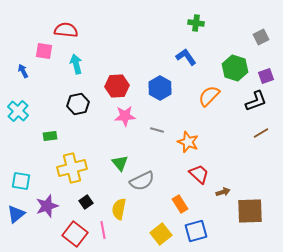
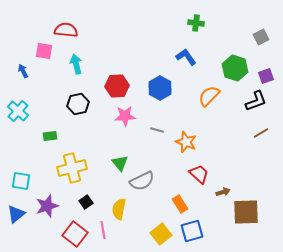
orange star: moved 2 px left
brown square: moved 4 px left, 1 px down
blue square: moved 4 px left
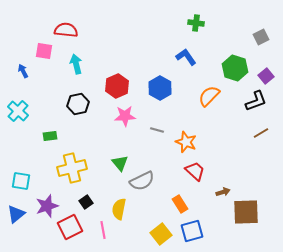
purple square: rotated 21 degrees counterclockwise
red hexagon: rotated 20 degrees counterclockwise
red trapezoid: moved 4 px left, 3 px up
red square: moved 5 px left, 7 px up; rotated 25 degrees clockwise
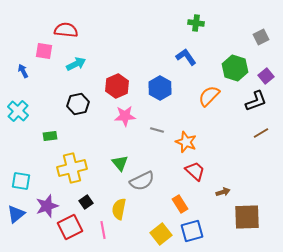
cyan arrow: rotated 78 degrees clockwise
brown square: moved 1 px right, 5 px down
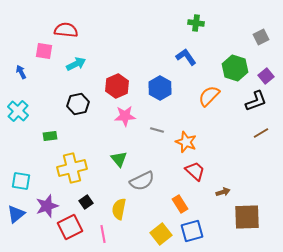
blue arrow: moved 2 px left, 1 px down
green triangle: moved 1 px left, 4 px up
pink line: moved 4 px down
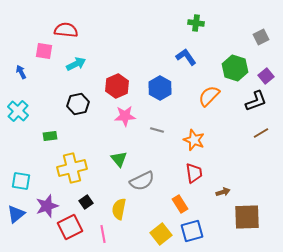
orange star: moved 8 px right, 2 px up
red trapezoid: moved 1 px left, 2 px down; rotated 40 degrees clockwise
